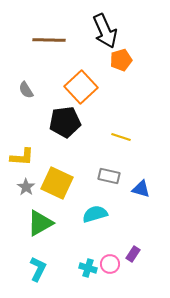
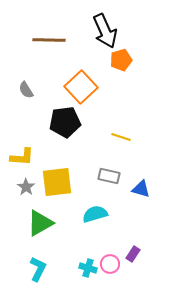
yellow square: moved 1 px up; rotated 32 degrees counterclockwise
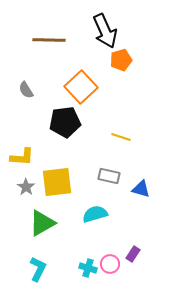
green triangle: moved 2 px right
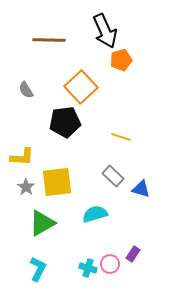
gray rectangle: moved 4 px right; rotated 30 degrees clockwise
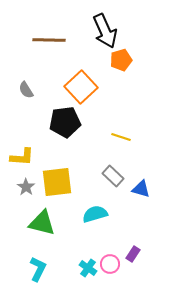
green triangle: rotated 44 degrees clockwise
cyan cross: rotated 18 degrees clockwise
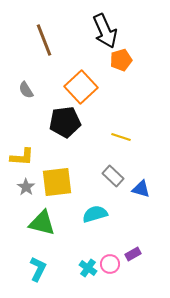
brown line: moved 5 px left; rotated 68 degrees clockwise
purple rectangle: rotated 28 degrees clockwise
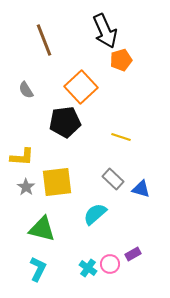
gray rectangle: moved 3 px down
cyan semicircle: rotated 25 degrees counterclockwise
green triangle: moved 6 px down
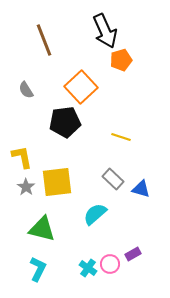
yellow L-shape: rotated 105 degrees counterclockwise
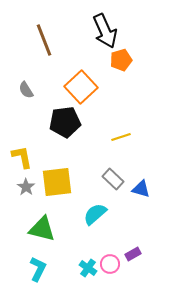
yellow line: rotated 36 degrees counterclockwise
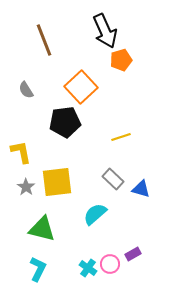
yellow L-shape: moved 1 px left, 5 px up
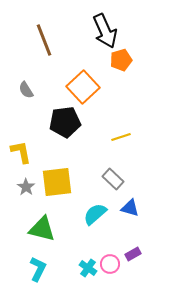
orange square: moved 2 px right
blue triangle: moved 11 px left, 19 px down
